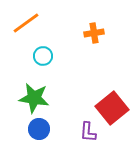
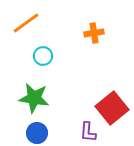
blue circle: moved 2 px left, 4 px down
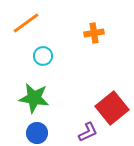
purple L-shape: rotated 120 degrees counterclockwise
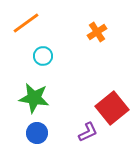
orange cross: moved 3 px right, 1 px up; rotated 24 degrees counterclockwise
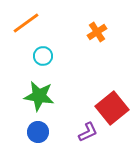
green star: moved 5 px right, 2 px up
blue circle: moved 1 px right, 1 px up
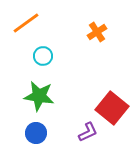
red square: rotated 12 degrees counterclockwise
blue circle: moved 2 px left, 1 px down
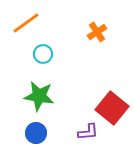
cyan circle: moved 2 px up
purple L-shape: rotated 20 degrees clockwise
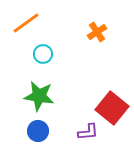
blue circle: moved 2 px right, 2 px up
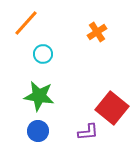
orange line: rotated 12 degrees counterclockwise
